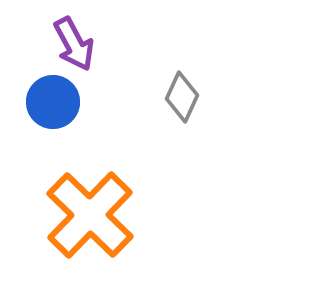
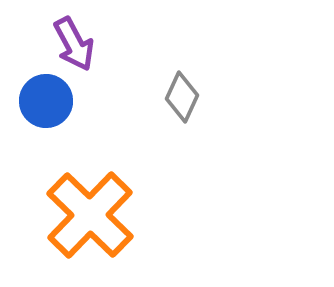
blue circle: moved 7 px left, 1 px up
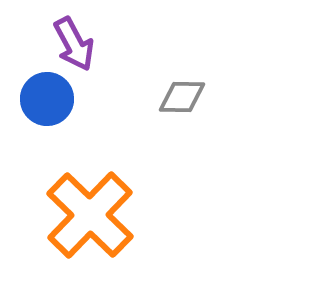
gray diamond: rotated 66 degrees clockwise
blue circle: moved 1 px right, 2 px up
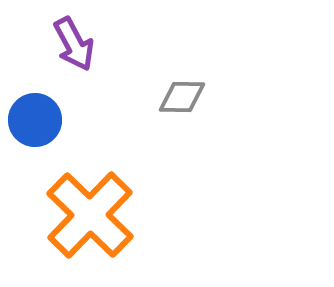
blue circle: moved 12 px left, 21 px down
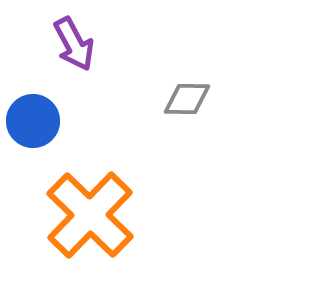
gray diamond: moved 5 px right, 2 px down
blue circle: moved 2 px left, 1 px down
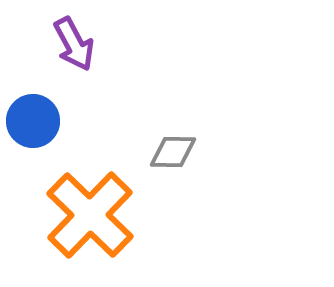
gray diamond: moved 14 px left, 53 px down
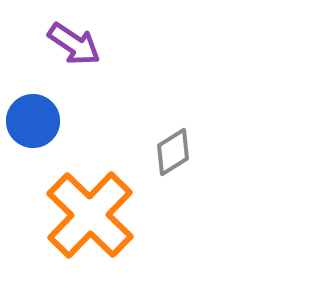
purple arrow: rotated 28 degrees counterclockwise
gray diamond: rotated 33 degrees counterclockwise
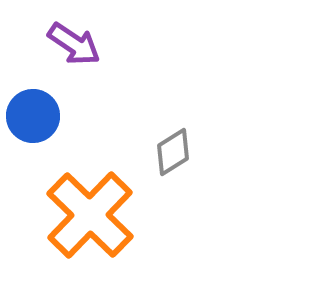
blue circle: moved 5 px up
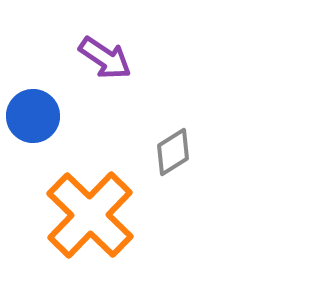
purple arrow: moved 31 px right, 14 px down
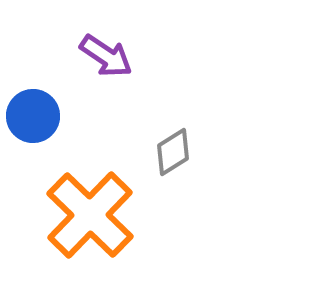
purple arrow: moved 1 px right, 2 px up
